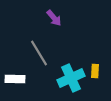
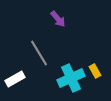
purple arrow: moved 4 px right, 1 px down
yellow rectangle: rotated 32 degrees counterclockwise
white rectangle: rotated 30 degrees counterclockwise
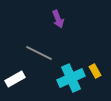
purple arrow: rotated 18 degrees clockwise
gray line: rotated 32 degrees counterclockwise
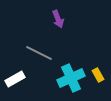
yellow rectangle: moved 3 px right, 4 px down
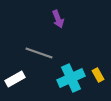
gray line: rotated 8 degrees counterclockwise
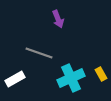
yellow rectangle: moved 3 px right, 1 px up
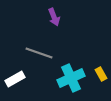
purple arrow: moved 4 px left, 2 px up
